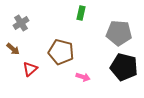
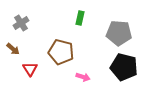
green rectangle: moved 1 px left, 5 px down
red triangle: rotated 21 degrees counterclockwise
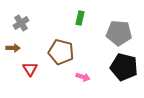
brown arrow: moved 1 px up; rotated 40 degrees counterclockwise
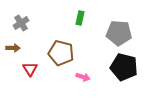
brown pentagon: moved 1 px down
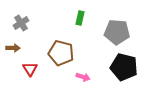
gray pentagon: moved 2 px left, 1 px up
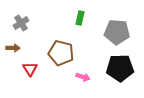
black pentagon: moved 4 px left, 1 px down; rotated 16 degrees counterclockwise
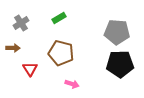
green rectangle: moved 21 px left; rotated 48 degrees clockwise
black pentagon: moved 4 px up
pink arrow: moved 11 px left, 7 px down
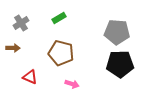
red triangle: moved 8 px down; rotated 35 degrees counterclockwise
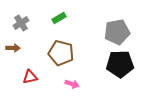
gray pentagon: rotated 15 degrees counterclockwise
red triangle: rotated 35 degrees counterclockwise
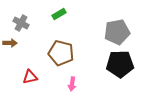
green rectangle: moved 4 px up
gray cross: rotated 28 degrees counterclockwise
brown arrow: moved 3 px left, 5 px up
pink arrow: rotated 80 degrees clockwise
